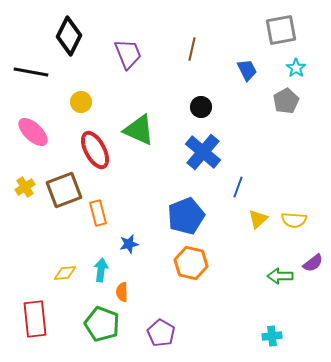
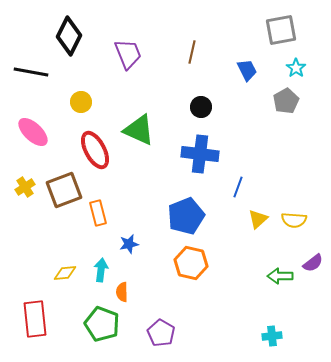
brown line: moved 3 px down
blue cross: moved 3 px left, 2 px down; rotated 33 degrees counterclockwise
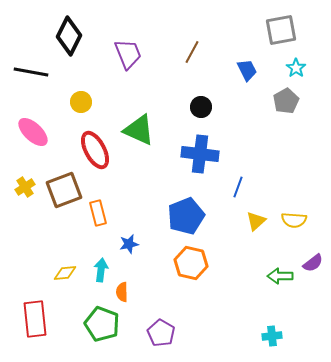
brown line: rotated 15 degrees clockwise
yellow triangle: moved 2 px left, 2 px down
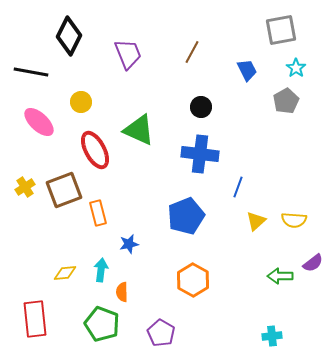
pink ellipse: moved 6 px right, 10 px up
orange hexagon: moved 2 px right, 17 px down; rotated 16 degrees clockwise
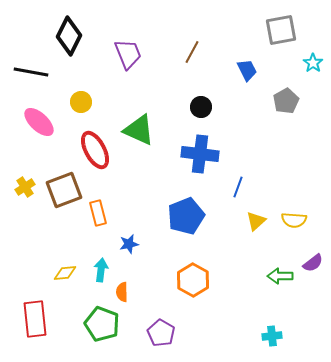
cyan star: moved 17 px right, 5 px up
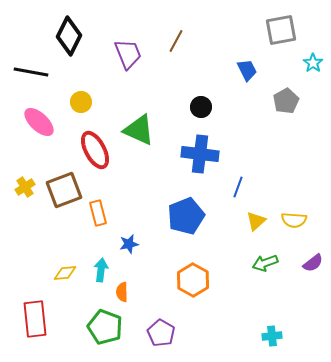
brown line: moved 16 px left, 11 px up
green arrow: moved 15 px left, 13 px up; rotated 20 degrees counterclockwise
green pentagon: moved 3 px right, 3 px down
